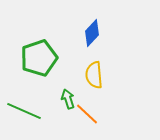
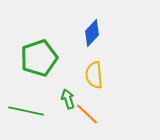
green line: moved 2 px right; rotated 12 degrees counterclockwise
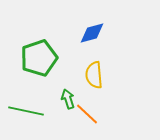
blue diamond: rotated 32 degrees clockwise
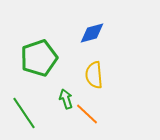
green arrow: moved 2 px left
green line: moved 2 px left, 2 px down; rotated 44 degrees clockwise
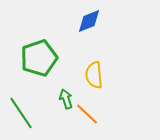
blue diamond: moved 3 px left, 12 px up; rotated 8 degrees counterclockwise
green line: moved 3 px left
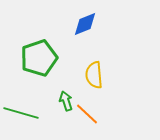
blue diamond: moved 4 px left, 3 px down
green arrow: moved 2 px down
green line: rotated 40 degrees counterclockwise
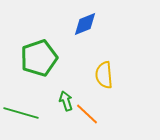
yellow semicircle: moved 10 px right
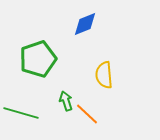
green pentagon: moved 1 px left, 1 px down
